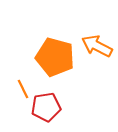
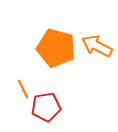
orange pentagon: moved 1 px right, 9 px up
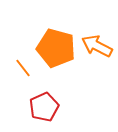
orange line: moved 21 px up; rotated 12 degrees counterclockwise
red pentagon: moved 2 px left; rotated 16 degrees counterclockwise
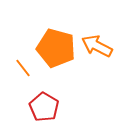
red pentagon: rotated 16 degrees counterclockwise
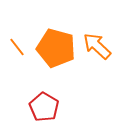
orange arrow: rotated 16 degrees clockwise
orange line: moved 6 px left, 21 px up
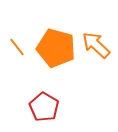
orange arrow: moved 1 px left, 1 px up
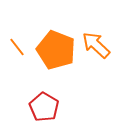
orange pentagon: moved 2 px down; rotated 6 degrees clockwise
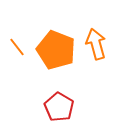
orange arrow: moved 1 px up; rotated 32 degrees clockwise
red pentagon: moved 15 px right
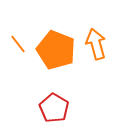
orange line: moved 1 px right, 3 px up
red pentagon: moved 5 px left, 1 px down
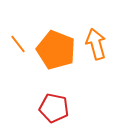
red pentagon: rotated 20 degrees counterclockwise
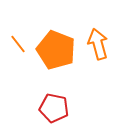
orange arrow: moved 2 px right
